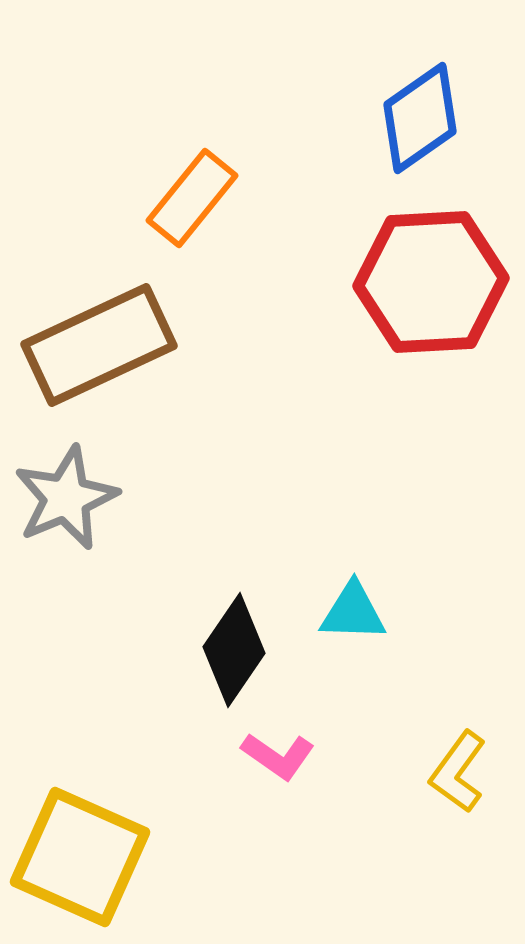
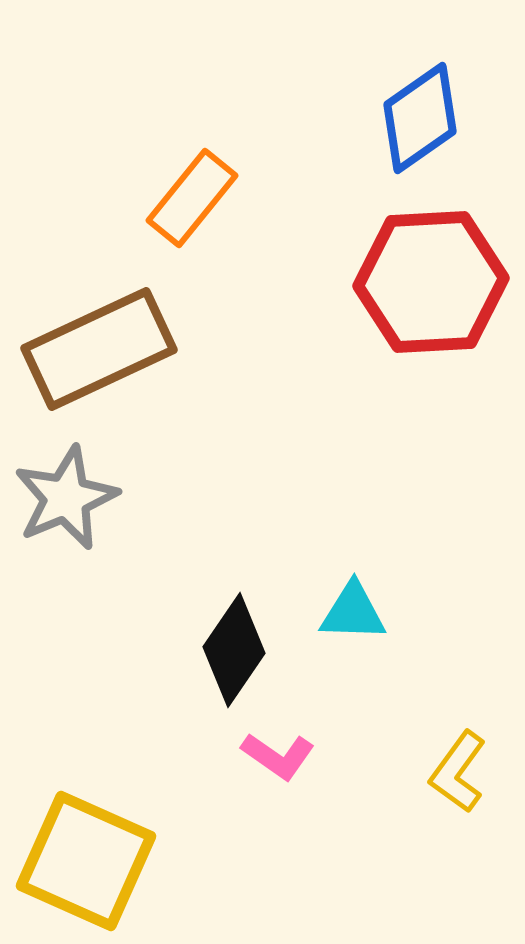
brown rectangle: moved 4 px down
yellow square: moved 6 px right, 4 px down
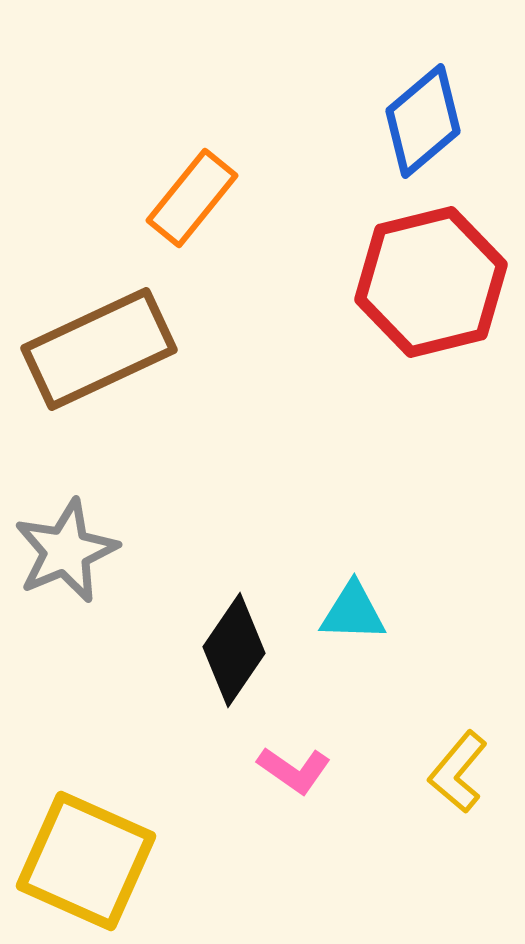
blue diamond: moved 3 px right, 3 px down; rotated 5 degrees counterclockwise
red hexagon: rotated 11 degrees counterclockwise
gray star: moved 53 px down
pink L-shape: moved 16 px right, 14 px down
yellow L-shape: rotated 4 degrees clockwise
